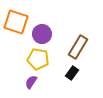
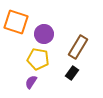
purple circle: moved 2 px right
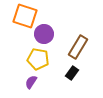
orange square: moved 9 px right, 6 px up
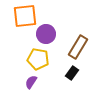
orange square: rotated 25 degrees counterclockwise
purple circle: moved 2 px right
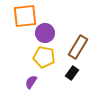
purple circle: moved 1 px left, 1 px up
yellow pentagon: moved 6 px right, 2 px up
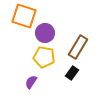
orange square: moved 1 px left; rotated 25 degrees clockwise
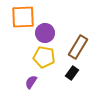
orange square: moved 1 px left, 1 px down; rotated 20 degrees counterclockwise
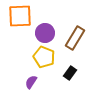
orange square: moved 3 px left, 1 px up
brown rectangle: moved 3 px left, 9 px up
yellow pentagon: rotated 10 degrees clockwise
black rectangle: moved 2 px left
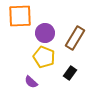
purple semicircle: rotated 80 degrees counterclockwise
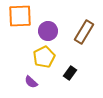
purple circle: moved 3 px right, 2 px up
brown rectangle: moved 9 px right, 6 px up
yellow pentagon: rotated 25 degrees clockwise
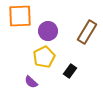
brown rectangle: moved 3 px right
black rectangle: moved 2 px up
